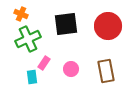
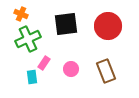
brown rectangle: rotated 10 degrees counterclockwise
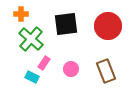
orange cross: rotated 24 degrees counterclockwise
green cross: moved 3 px right; rotated 25 degrees counterclockwise
cyan rectangle: rotated 56 degrees counterclockwise
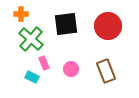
pink rectangle: rotated 56 degrees counterclockwise
